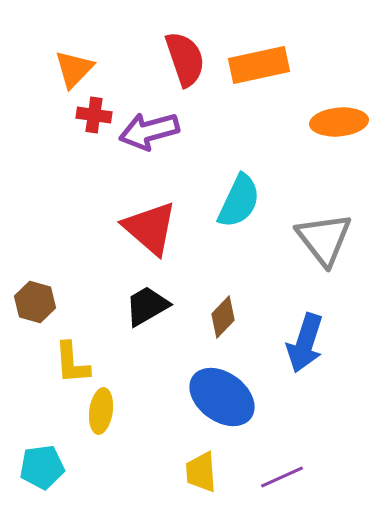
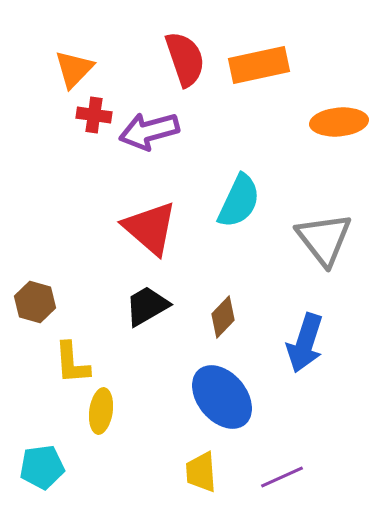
blue ellipse: rotated 14 degrees clockwise
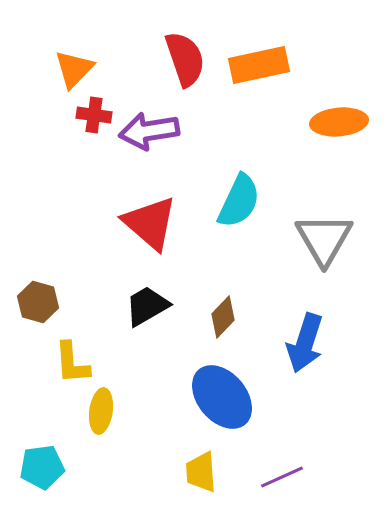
purple arrow: rotated 6 degrees clockwise
red triangle: moved 5 px up
gray triangle: rotated 8 degrees clockwise
brown hexagon: moved 3 px right
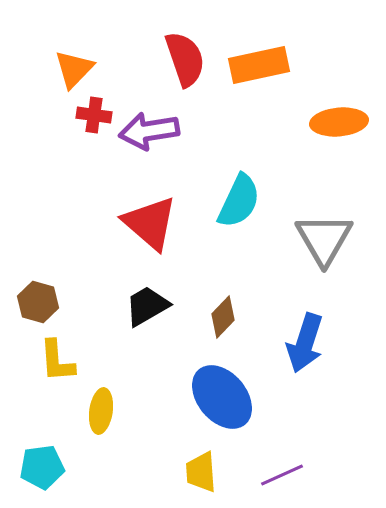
yellow L-shape: moved 15 px left, 2 px up
purple line: moved 2 px up
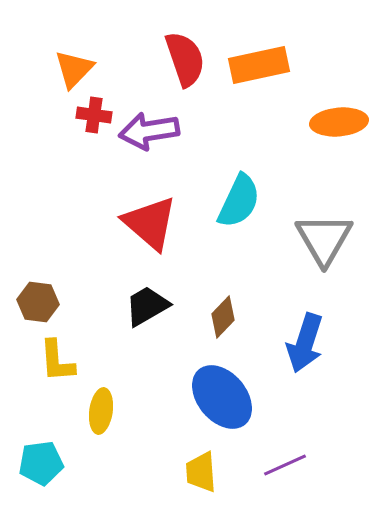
brown hexagon: rotated 9 degrees counterclockwise
cyan pentagon: moved 1 px left, 4 px up
purple line: moved 3 px right, 10 px up
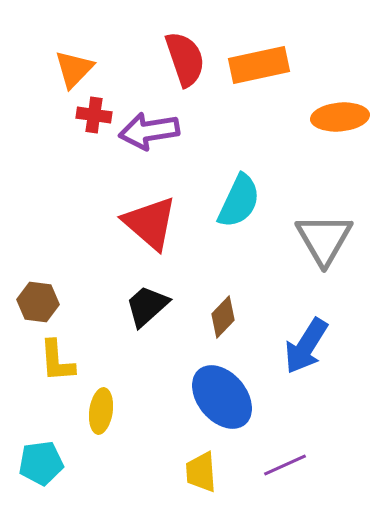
orange ellipse: moved 1 px right, 5 px up
black trapezoid: rotated 12 degrees counterclockwise
blue arrow: moved 1 px right, 3 px down; rotated 14 degrees clockwise
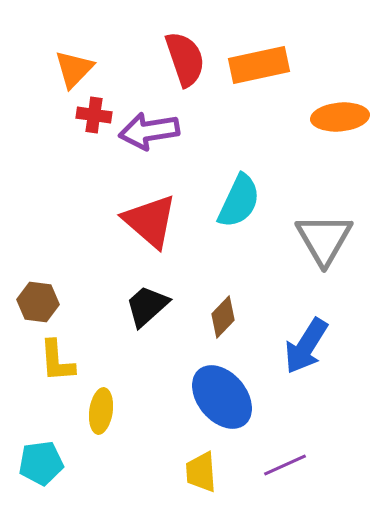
red triangle: moved 2 px up
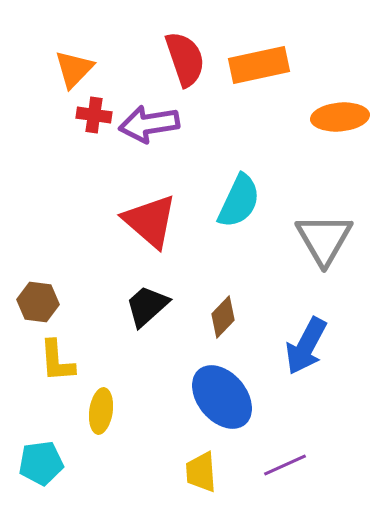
purple arrow: moved 7 px up
blue arrow: rotated 4 degrees counterclockwise
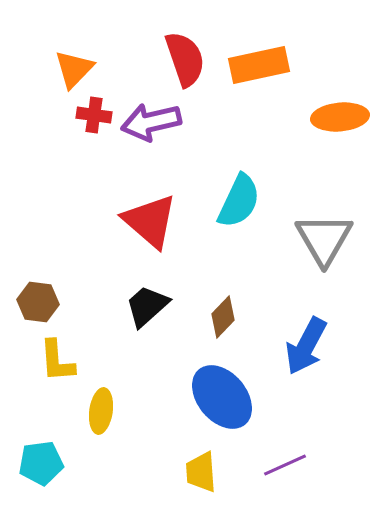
purple arrow: moved 2 px right, 2 px up; rotated 4 degrees counterclockwise
